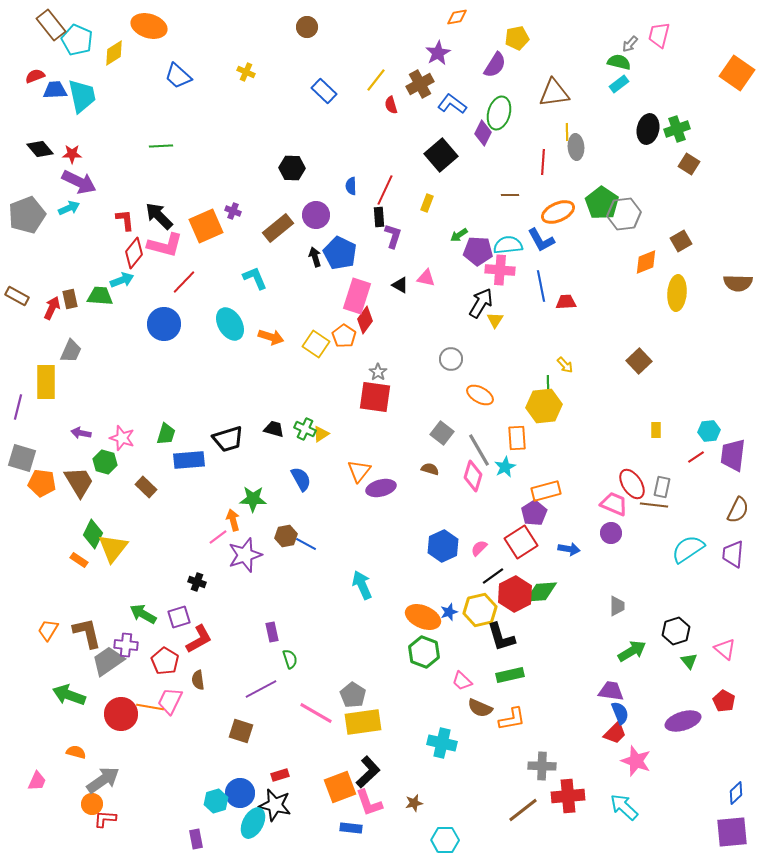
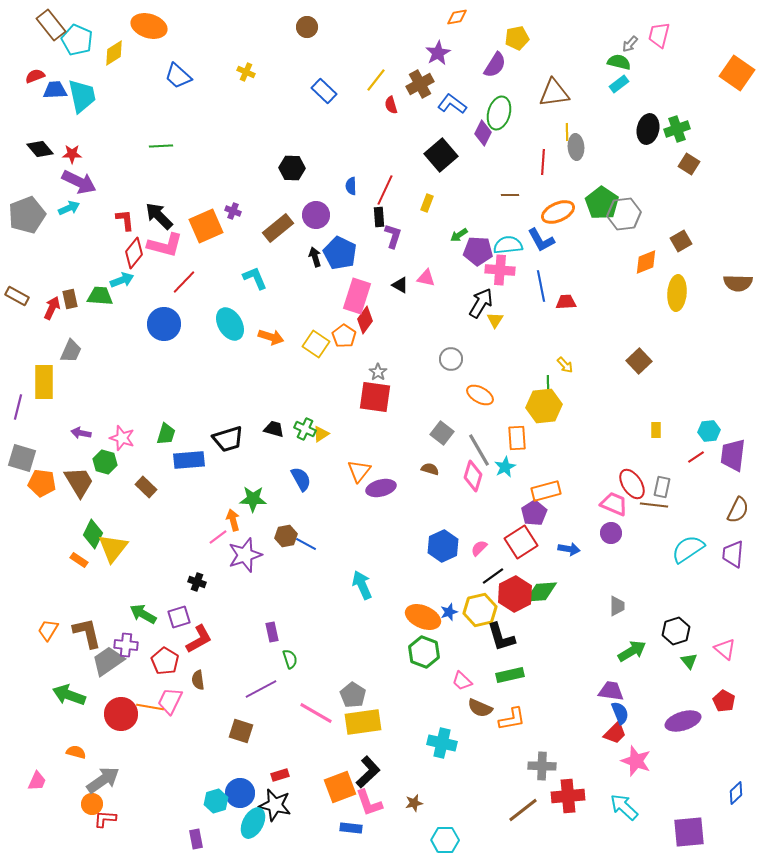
yellow rectangle at (46, 382): moved 2 px left
purple square at (732, 832): moved 43 px left
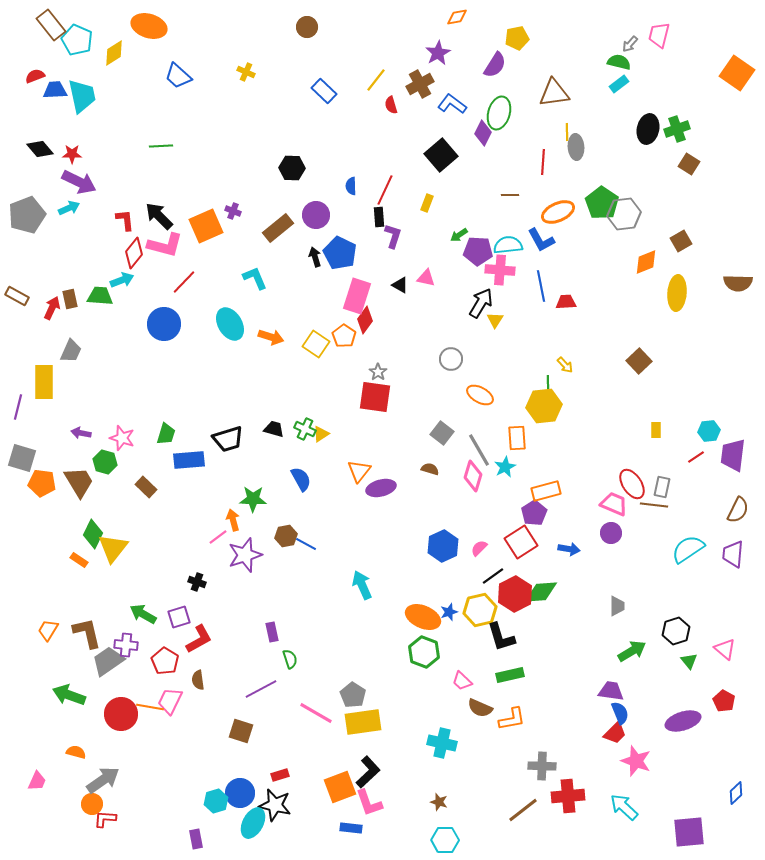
brown star at (414, 803): moved 25 px right, 1 px up; rotated 30 degrees clockwise
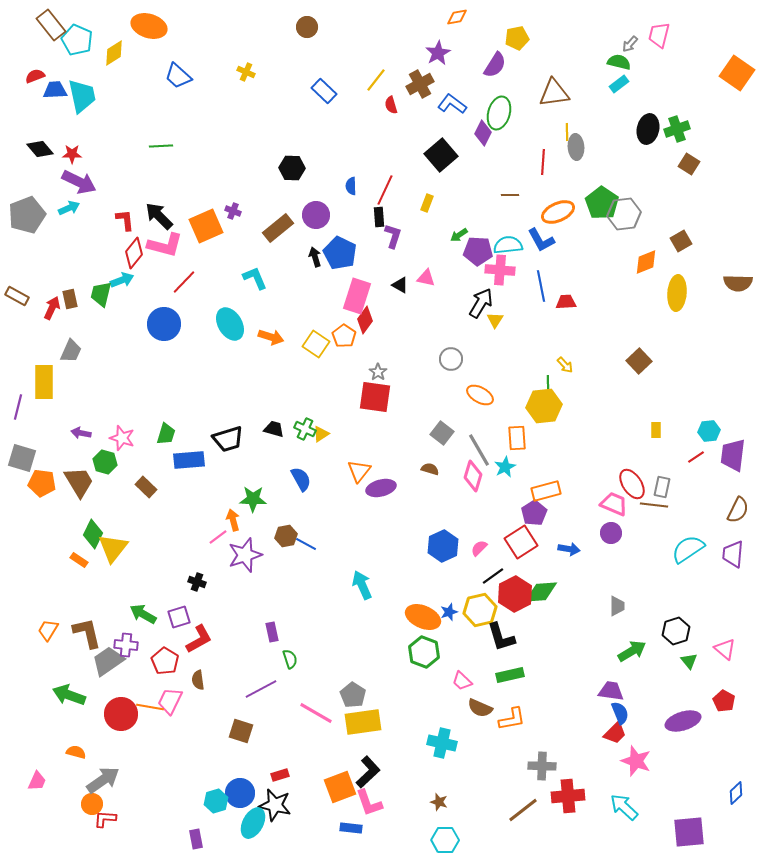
green trapezoid at (100, 296): moved 1 px right, 2 px up; rotated 80 degrees counterclockwise
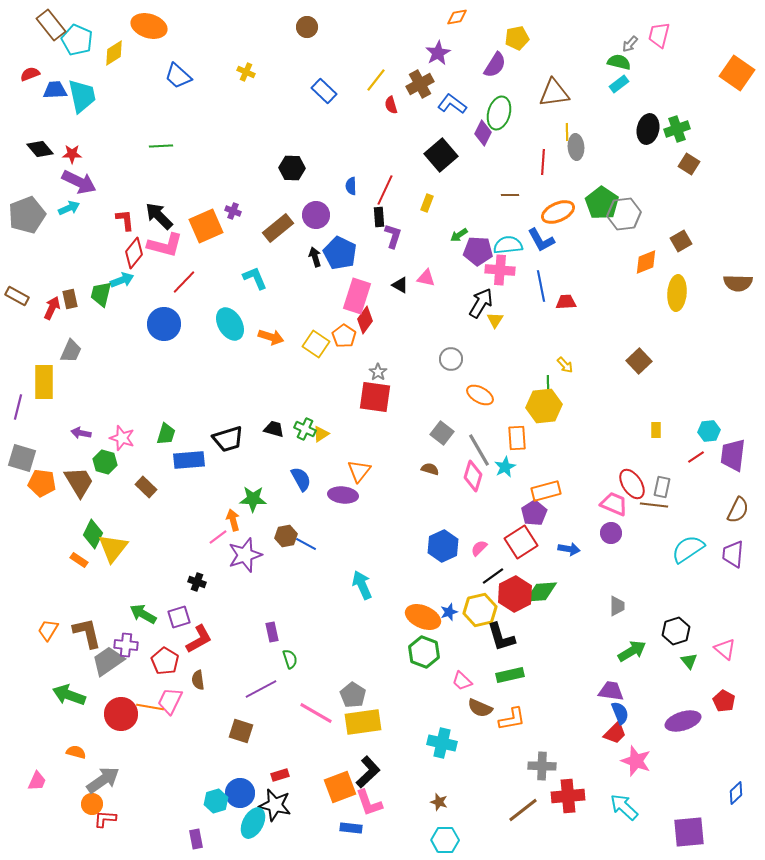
red semicircle at (35, 76): moved 5 px left, 2 px up
purple ellipse at (381, 488): moved 38 px left, 7 px down; rotated 20 degrees clockwise
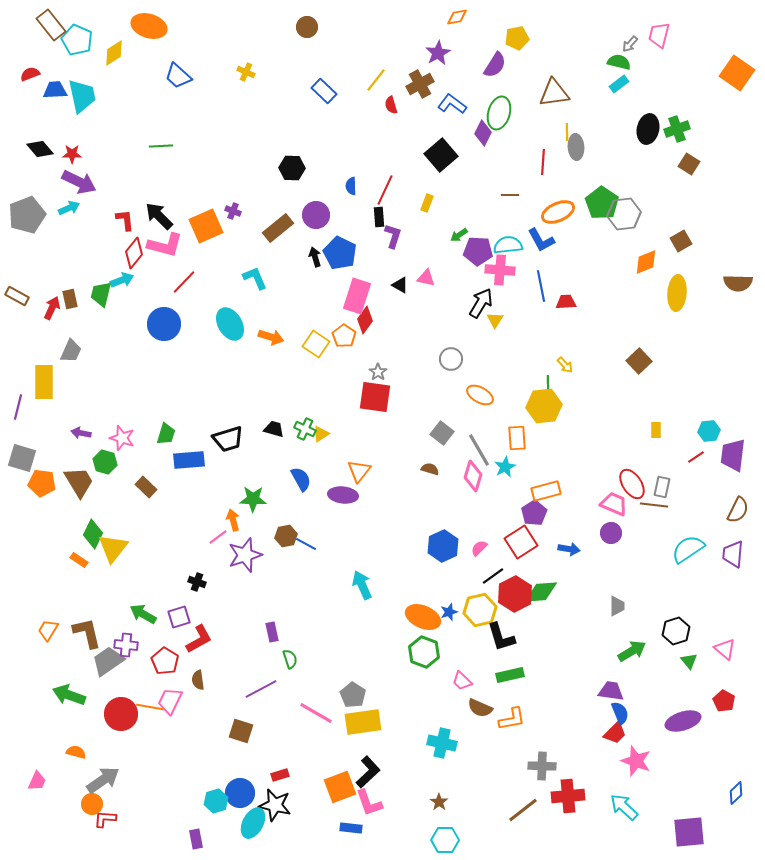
brown star at (439, 802): rotated 18 degrees clockwise
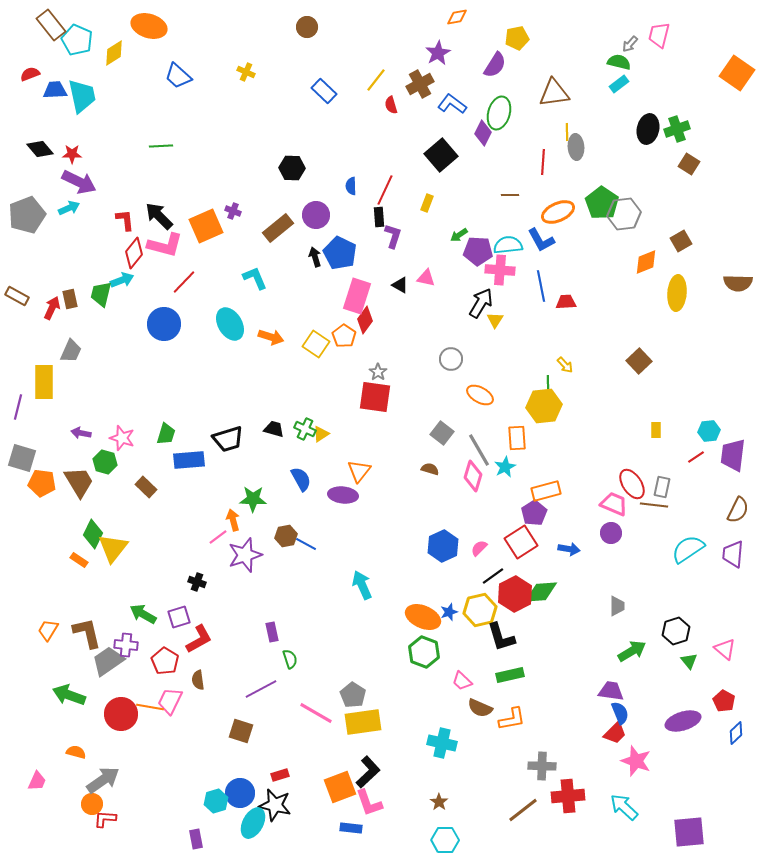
blue diamond at (736, 793): moved 60 px up
